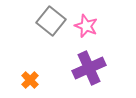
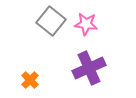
pink star: moved 2 px up; rotated 15 degrees counterclockwise
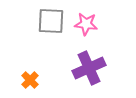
gray square: rotated 36 degrees counterclockwise
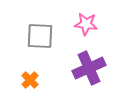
gray square: moved 11 px left, 15 px down
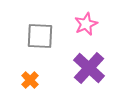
pink star: rotated 30 degrees counterclockwise
purple cross: rotated 24 degrees counterclockwise
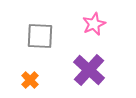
pink star: moved 8 px right
purple cross: moved 2 px down
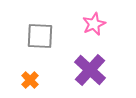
purple cross: moved 1 px right
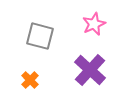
gray square: rotated 12 degrees clockwise
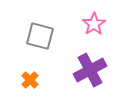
pink star: rotated 10 degrees counterclockwise
purple cross: rotated 20 degrees clockwise
